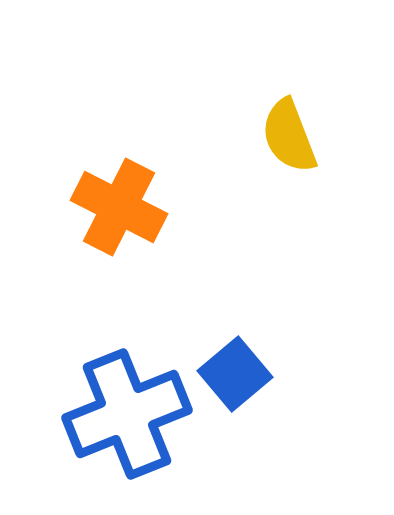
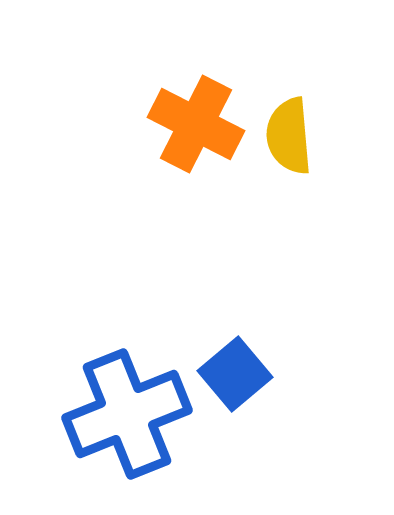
yellow semicircle: rotated 16 degrees clockwise
orange cross: moved 77 px right, 83 px up
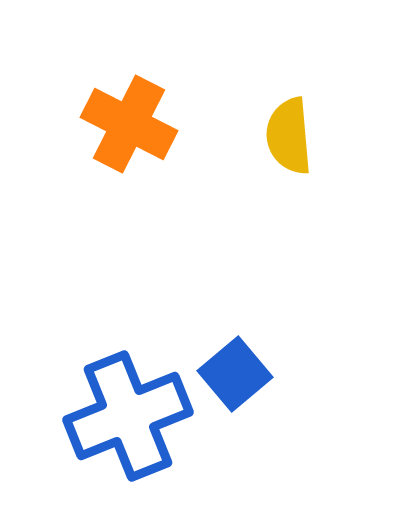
orange cross: moved 67 px left
blue cross: moved 1 px right, 2 px down
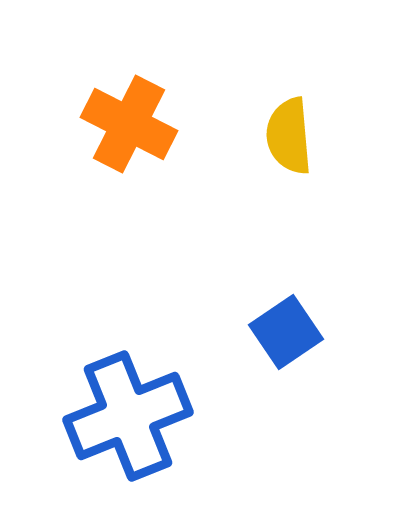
blue square: moved 51 px right, 42 px up; rotated 6 degrees clockwise
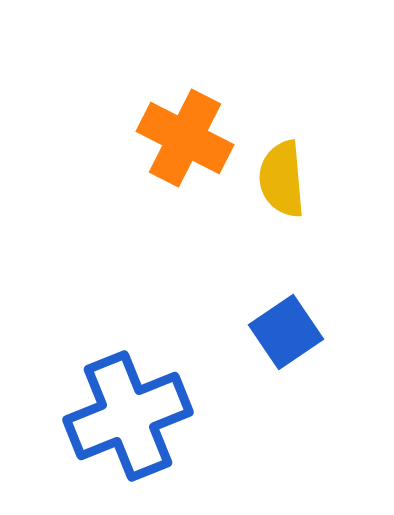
orange cross: moved 56 px right, 14 px down
yellow semicircle: moved 7 px left, 43 px down
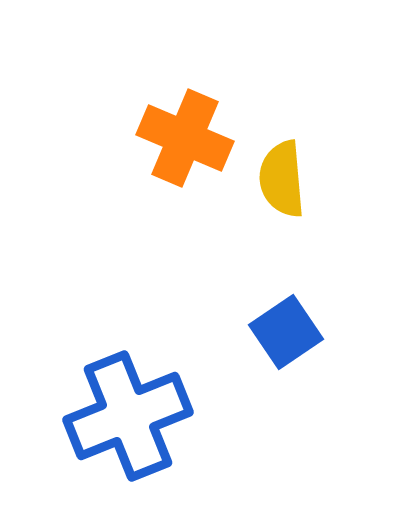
orange cross: rotated 4 degrees counterclockwise
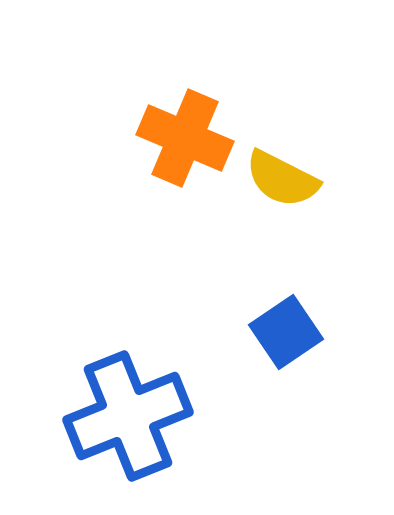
yellow semicircle: rotated 58 degrees counterclockwise
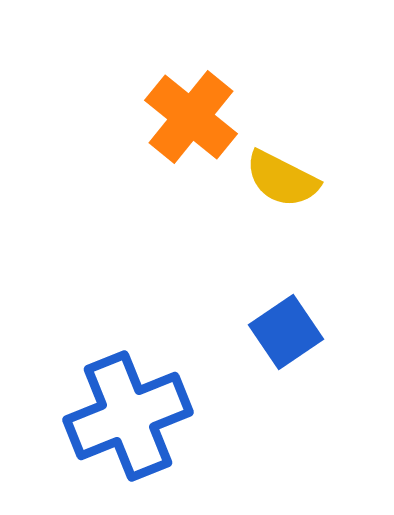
orange cross: moved 6 px right, 21 px up; rotated 16 degrees clockwise
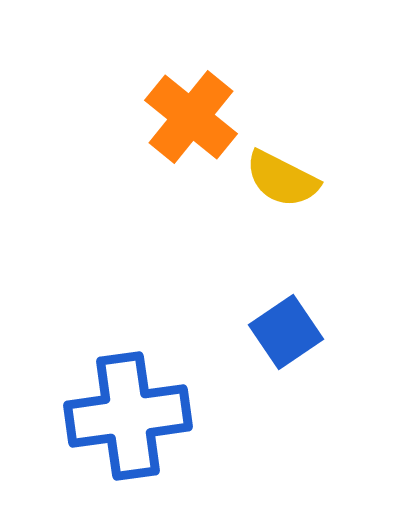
blue cross: rotated 14 degrees clockwise
